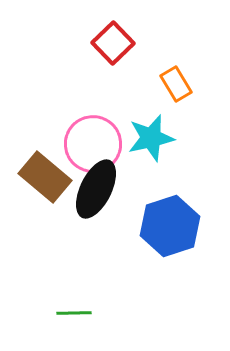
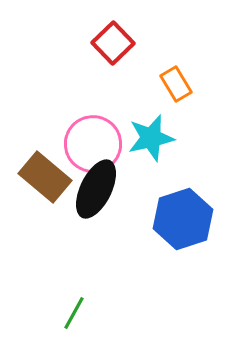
blue hexagon: moved 13 px right, 7 px up
green line: rotated 60 degrees counterclockwise
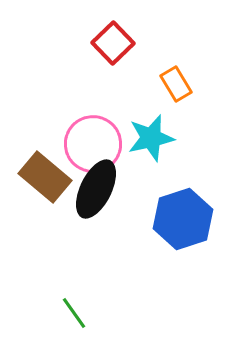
green line: rotated 64 degrees counterclockwise
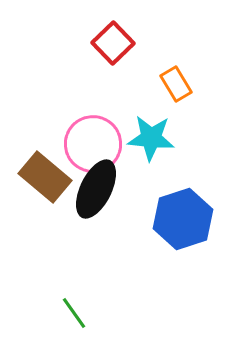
cyan star: rotated 18 degrees clockwise
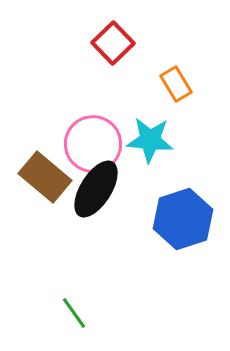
cyan star: moved 1 px left, 2 px down
black ellipse: rotated 6 degrees clockwise
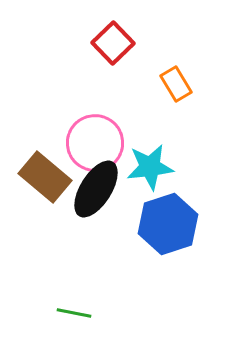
cyan star: moved 27 px down; rotated 12 degrees counterclockwise
pink circle: moved 2 px right, 1 px up
blue hexagon: moved 15 px left, 5 px down
green line: rotated 44 degrees counterclockwise
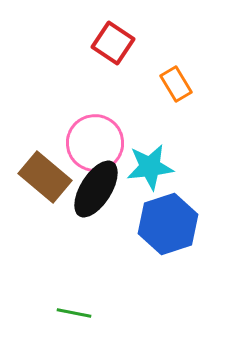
red square: rotated 12 degrees counterclockwise
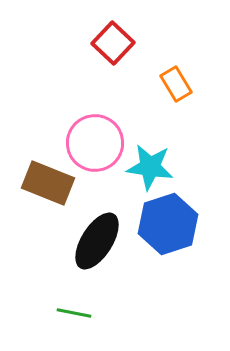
red square: rotated 9 degrees clockwise
cyan star: rotated 15 degrees clockwise
brown rectangle: moved 3 px right, 6 px down; rotated 18 degrees counterclockwise
black ellipse: moved 1 px right, 52 px down
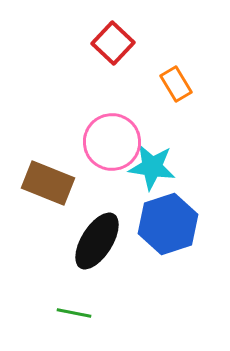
pink circle: moved 17 px right, 1 px up
cyan star: moved 2 px right
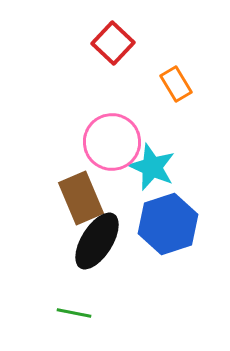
cyan star: rotated 15 degrees clockwise
brown rectangle: moved 33 px right, 15 px down; rotated 45 degrees clockwise
